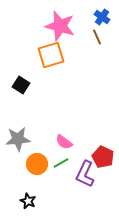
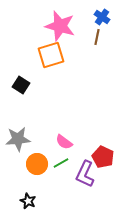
brown line: rotated 35 degrees clockwise
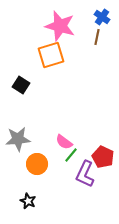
green line: moved 10 px right, 8 px up; rotated 21 degrees counterclockwise
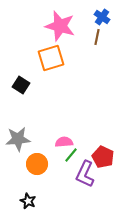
orange square: moved 3 px down
pink semicircle: rotated 138 degrees clockwise
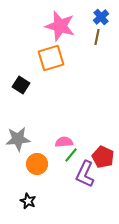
blue cross: moved 1 px left; rotated 14 degrees clockwise
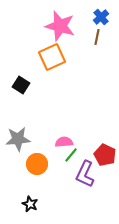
orange square: moved 1 px right, 1 px up; rotated 8 degrees counterclockwise
red pentagon: moved 2 px right, 2 px up
black star: moved 2 px right, 3 px down
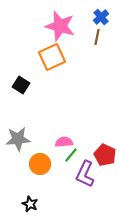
orange circle: moved 3 px right
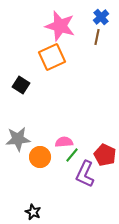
green line: moved 1 px right
orange circle: moved 7 px up
black star: moved 3 px right, 8 px down
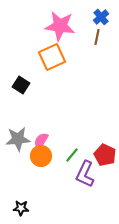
pink star: rotated 8 degrees counterclockwise
pink semicircle: moved 23 px left, 1 px up; rotated 54 degrees counterclockwise
orange circle: moved 1 px right, 1 px up
black star: moved 12 px left, 4 px up; rotated 21 degrees counterclockwise
